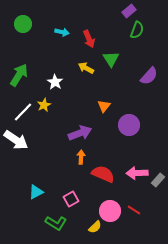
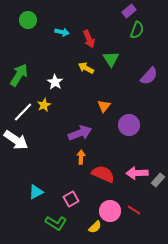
green circle: moved 5 px right, 4 px up
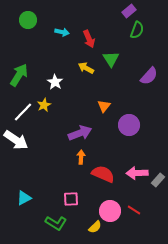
cyan triangle: moved 12 px left, 6 px down
pink square: rotated 28 degrees clockwise
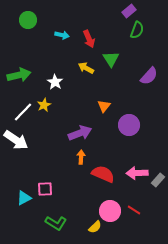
cyan arrow: moved 3 px down
green arrow: rotated 45 degrees clockwise
pink square: moved 26 px left, 10 px up
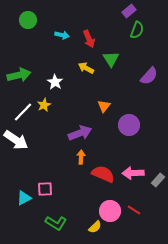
pink arrow: moved 4 px left
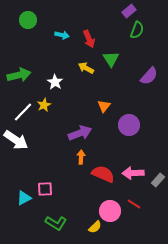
red line: moved 6 px up
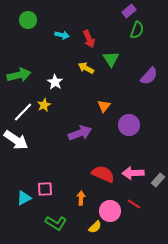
orange arrow: moved 41 px down
